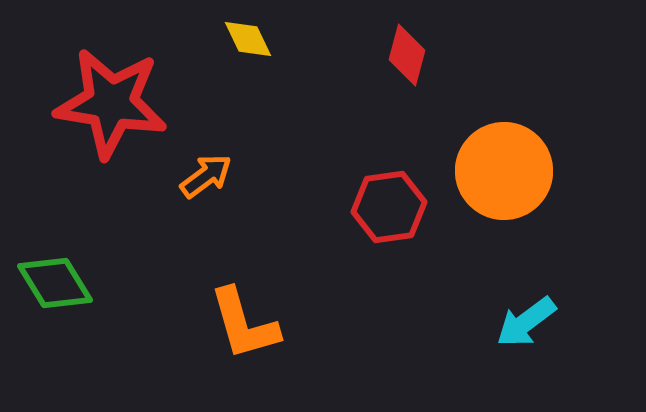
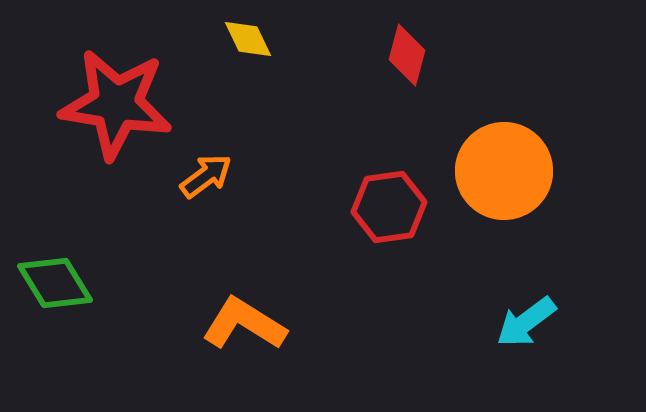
red star: moved 5 px right, 1 px down
orange L-shape: rotated 138 degrees clockwise
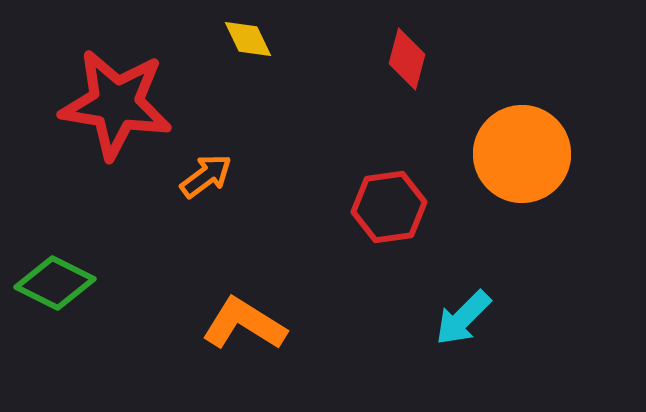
red diamond: moved 4 px down
orange circle: moved 18 px right, 17 px up
green diamond: rotated 32 degrees counterclockwise
cyan arrow: moved 63 px left, 4 px up; rotated 8 degrees counterclockwise
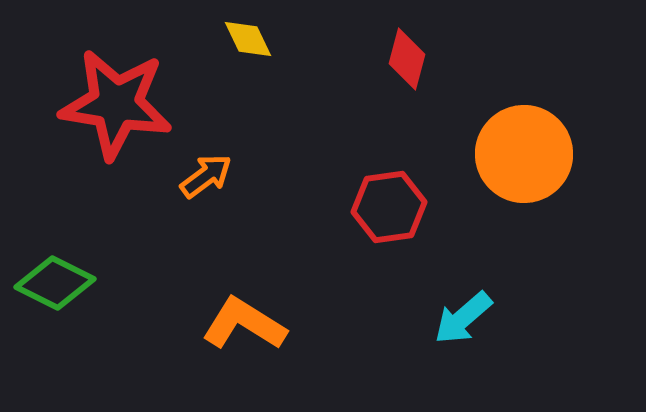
orange circle: moved 2 px right
cyan arrow: rotated 4 degrees clockwise
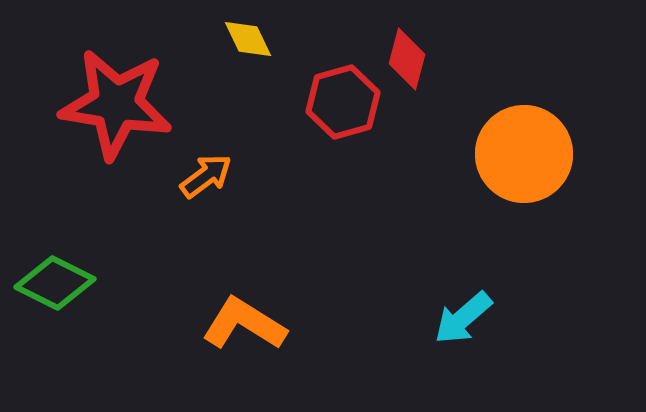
red hexagon: moved 46 px left, 105 px up; rotated 8 degrees counterclockwise
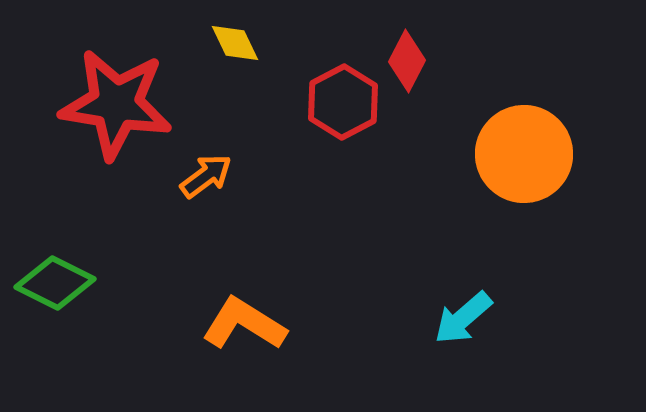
yellow diamond: moved 13 px left, 4 px down
red diamond: moved 2 px down; rotated 12 degrees clockwise
red hexagon: rotated 12 degrees counterclockwise
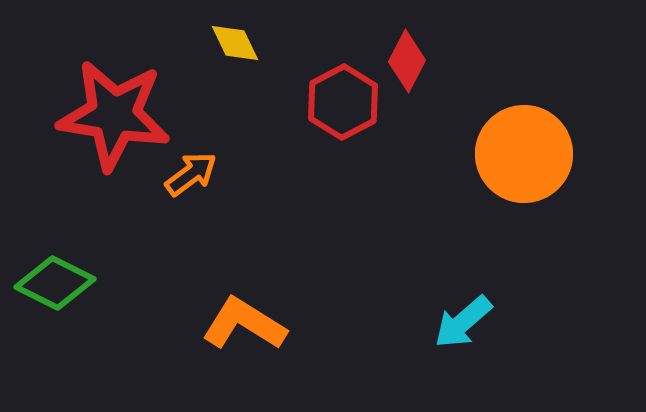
red star: moved 2 px left, 11 px down
orange arrow: moved 15 px left, 2 px up
cyan arrow: moved 4 px down
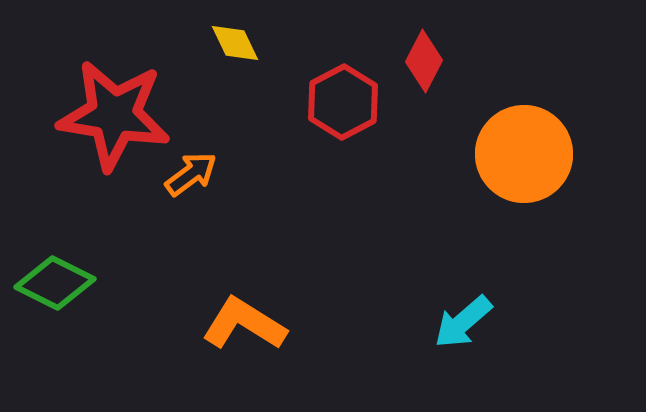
red diamond: moved 17 px right
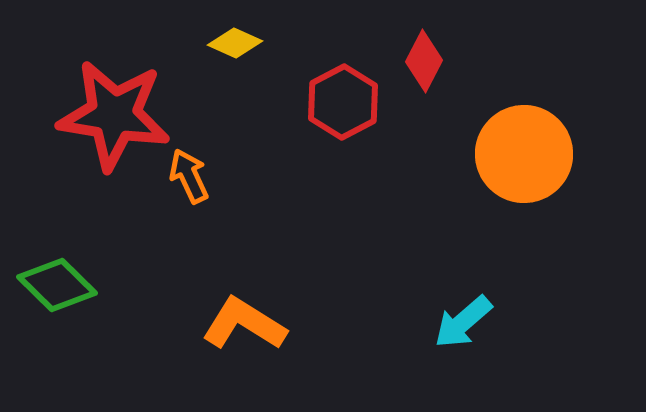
yellow diamond: rotated 40 degrees counterclockwise
orange arrow: moved 2 px left, 2 px down; rotated 78 degrees counterclockwise
green diamond: moved 2 px right, 2 px down; rotated 18 degrees clockwise
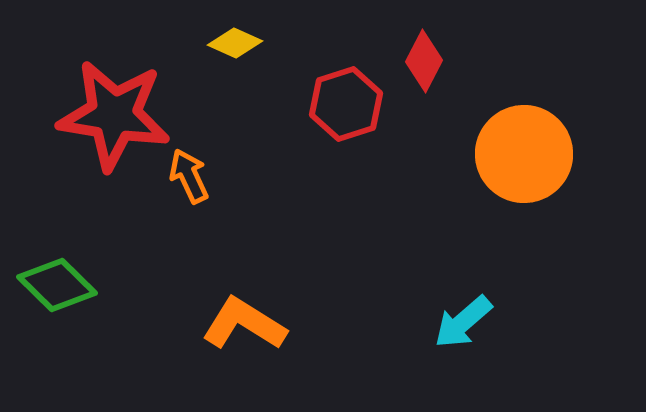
red hexagon: moved 3 px right, 2 px down; rotated 10 degrees clockwise
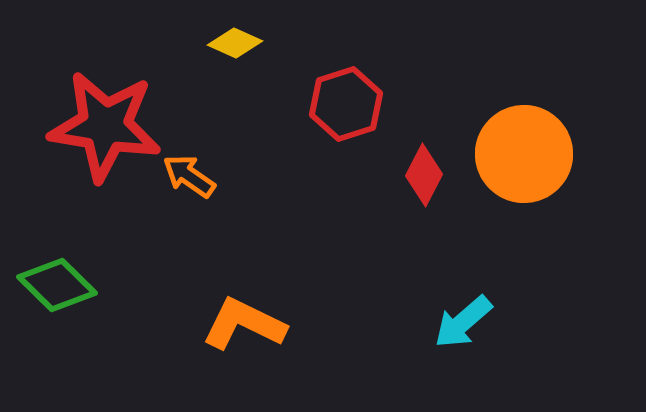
red diamond: moved 114 px down
red star: moved 9 px left, 11 px down
orange arrow: rotated 30 degrees counterclockwise
orange L-shape: rotated 6 degrees counterclockwise
